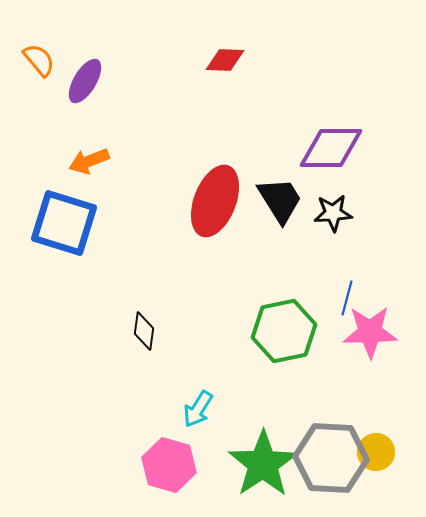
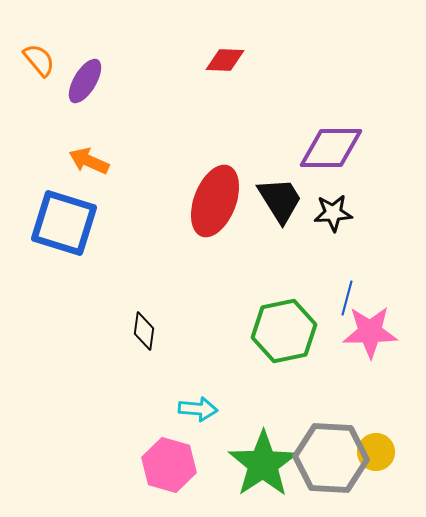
orange arrow: rotated 45 degrees clockwise
cyan arrow: rotated 117 degrees counterclockwise
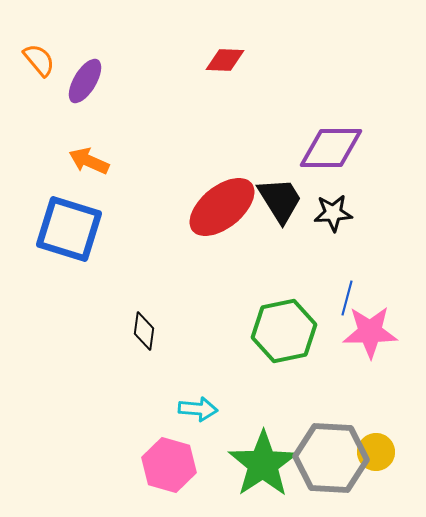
red ellipse: moved 7 px right, 6 px down; rotated 30 degrees clockwise
blue square: moved 5 px right, 6 px down
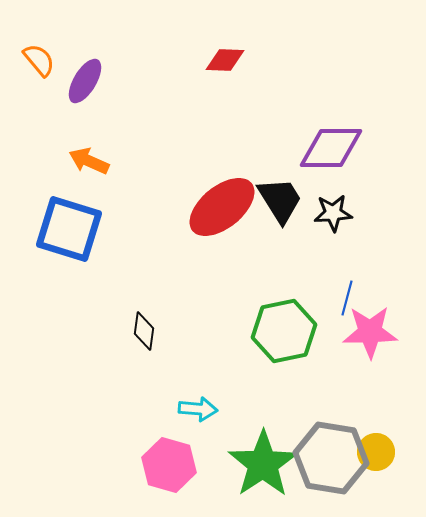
gray hexagon: rotated 6 degrees clockwise
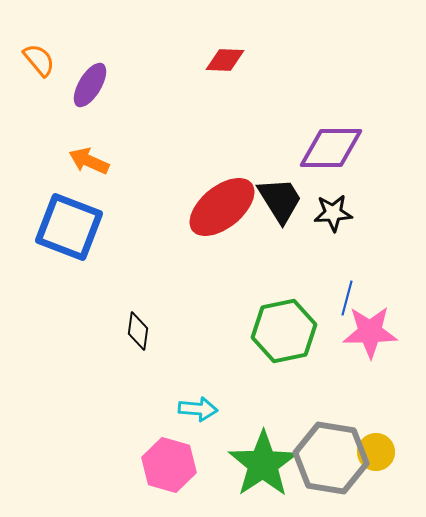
purple ellipse: moved 5 px right, 4 px down
blue square: moved 2 px up; rotated 4 degrees clockwise
black diamond: moved 6 px left
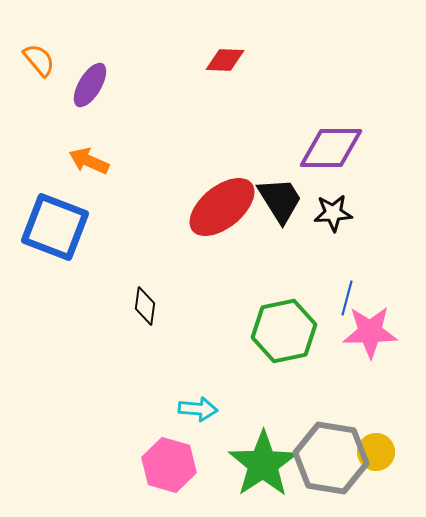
blue square: moved 14 px left
black diamond: moved 7 px right, 25 px up
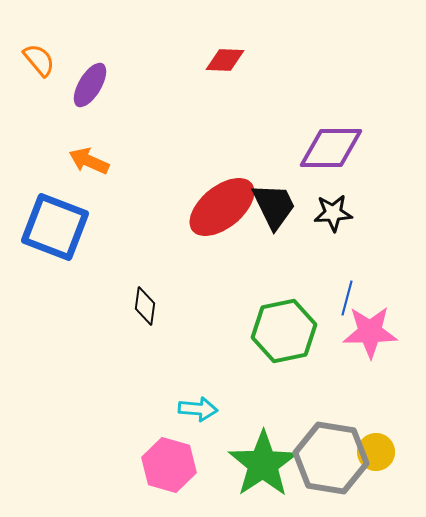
black trapezoid: moved 6 px left, 6 px down; rotated 6 degrees clockwise
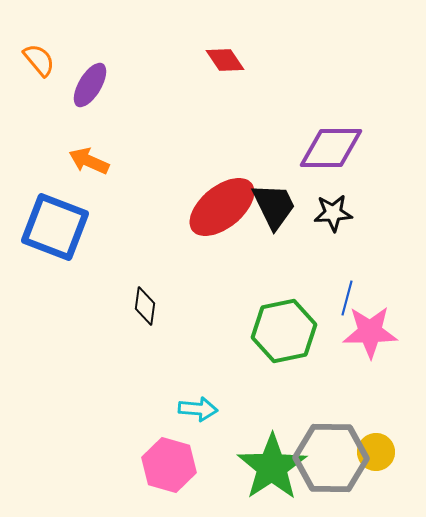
red diamond: rotated 54 degrees clockwise
gray hexagon: rotated 8 degrees counterclockwise
green star: moved 9 px right, 3 px down
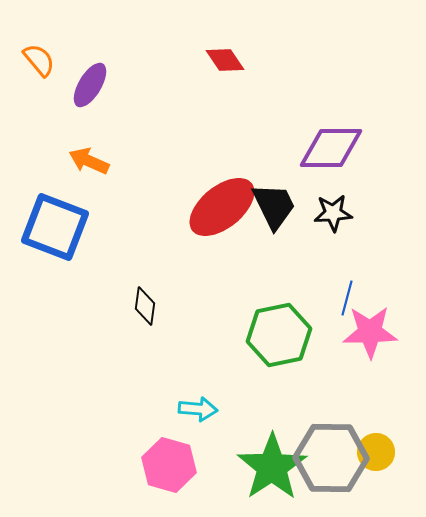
green hexagon: moved 5 px left, 4 px down
